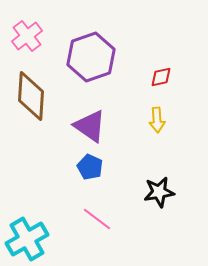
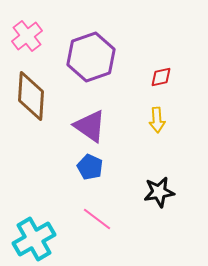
cyan cross: moved 7 px right
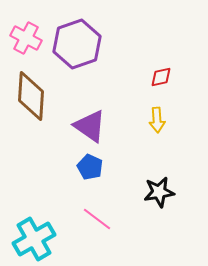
pink cross: moved 1 px left, 2 px down; rotated 24 degrees counterclockwise
purple hexagon: moved 14 px left, 13 px up
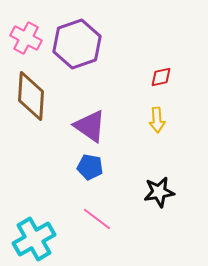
blue pentagon: rotated 15 degrees counterclockwise
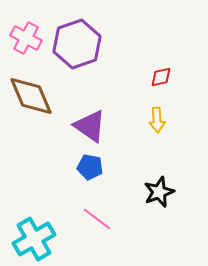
brown diamond: rotated 27 degrees counterclockwise
black star: rotated 12 degrees counterclockwise
